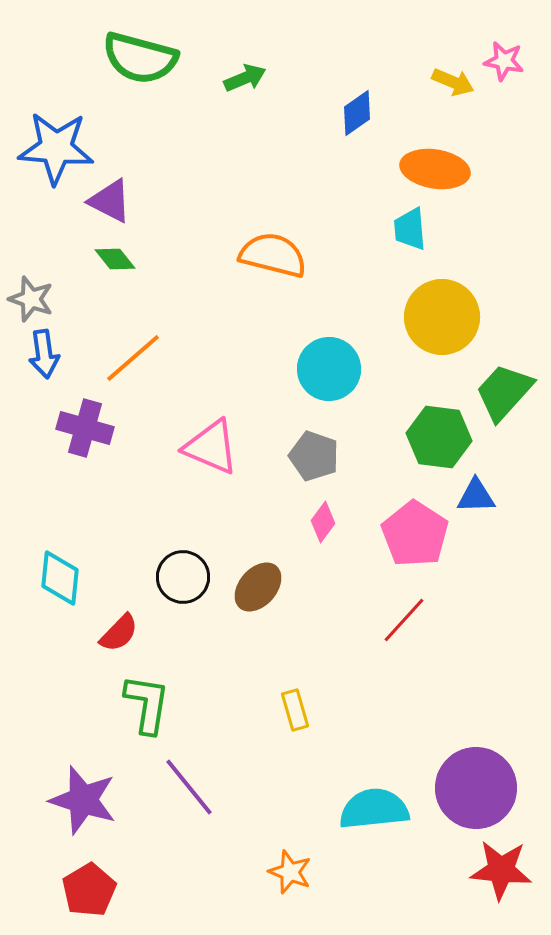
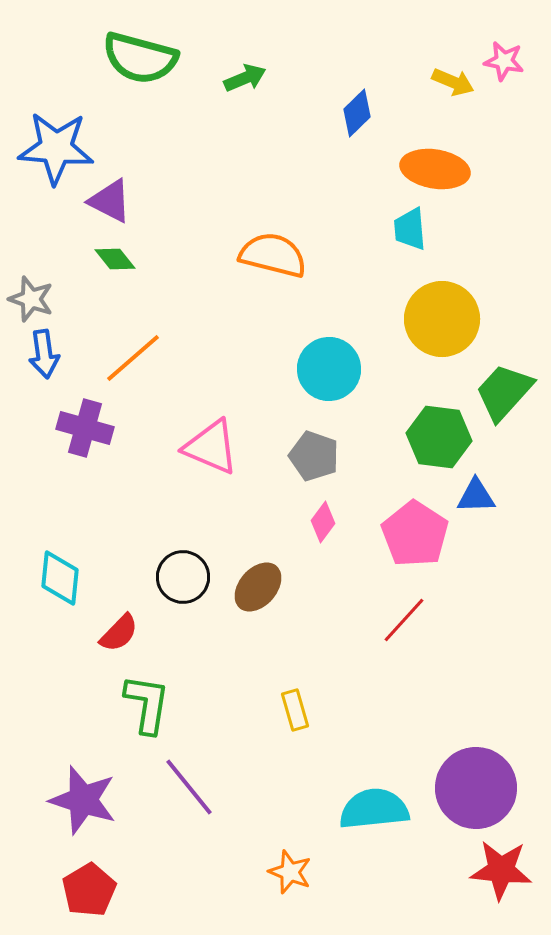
blue diamond: rotated 9 degrees counterclockwise
yellow circle: moved 2 px down
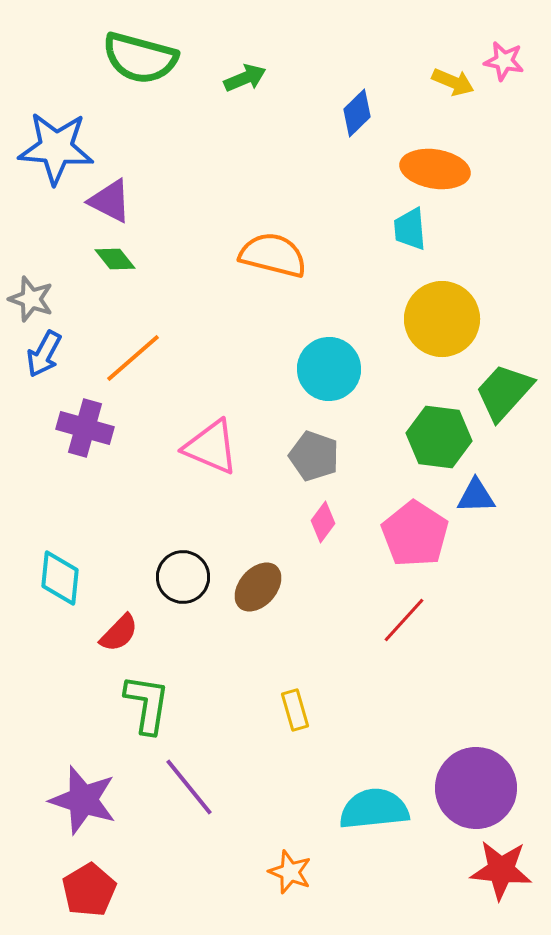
blue arrow: rotated 36 degrees clockwise
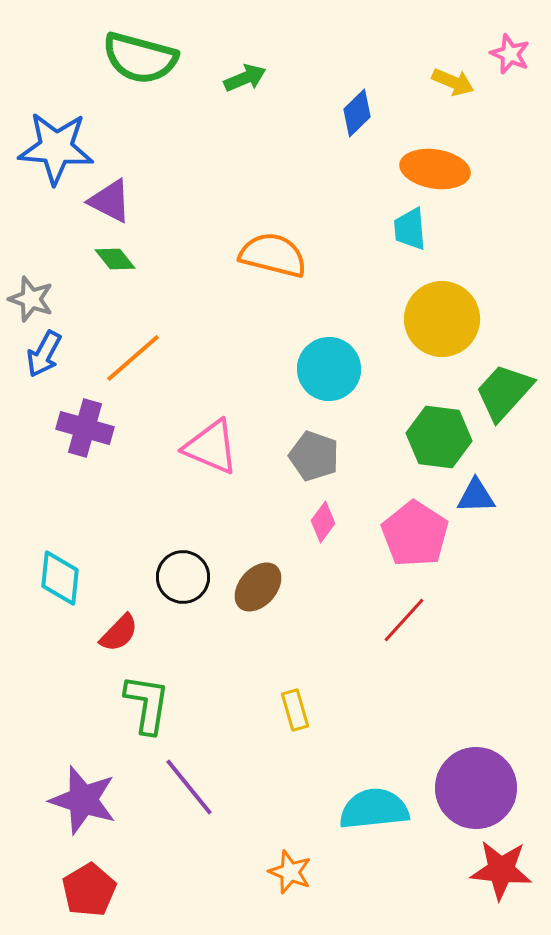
pink star: moved 6 px right, 7 px up; rotated 12 degrees clockwise
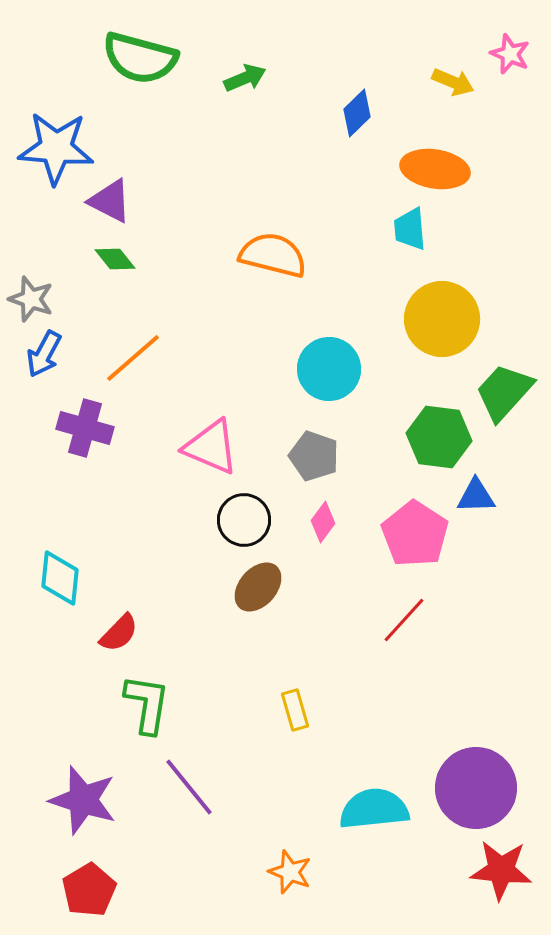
black circle: moved 61 px right, 57 px up
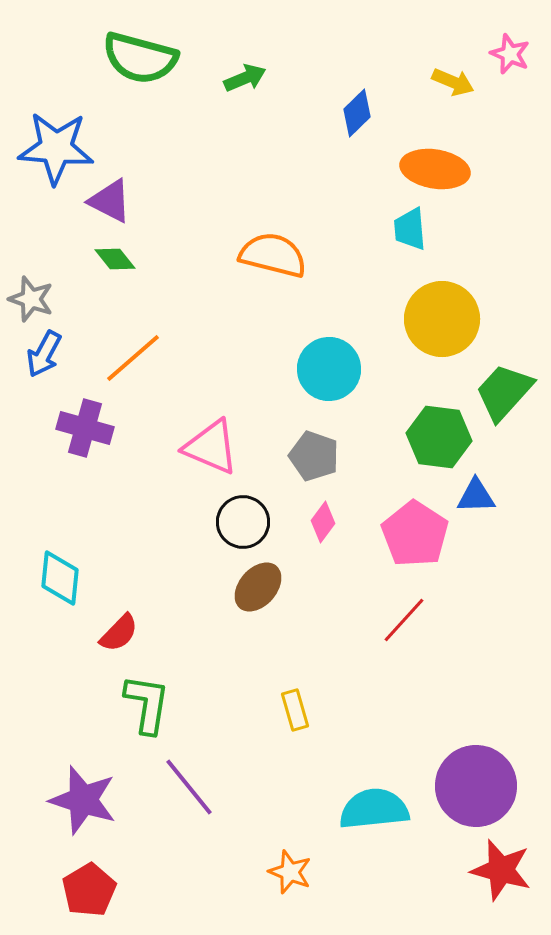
black circle: moved 1 px left, 2 px down
purple circle: moved 2 px up
red star: rotated 10 degrees clockwise
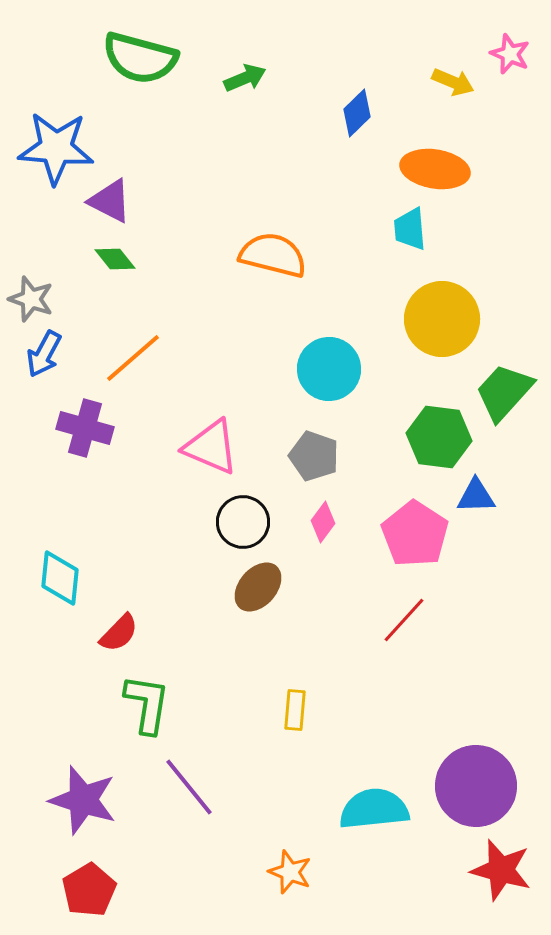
yellow rectangle: rotated 21 degrees clockwise
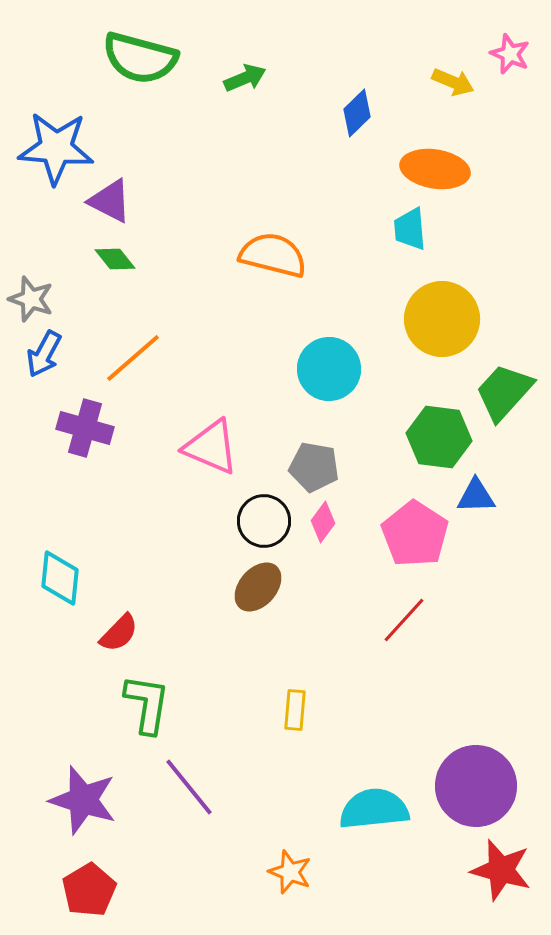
gray pentagon: moved 11 px down; rotated 9 degrees counterclockwise
black circle: moved 21 px right, 1 px up
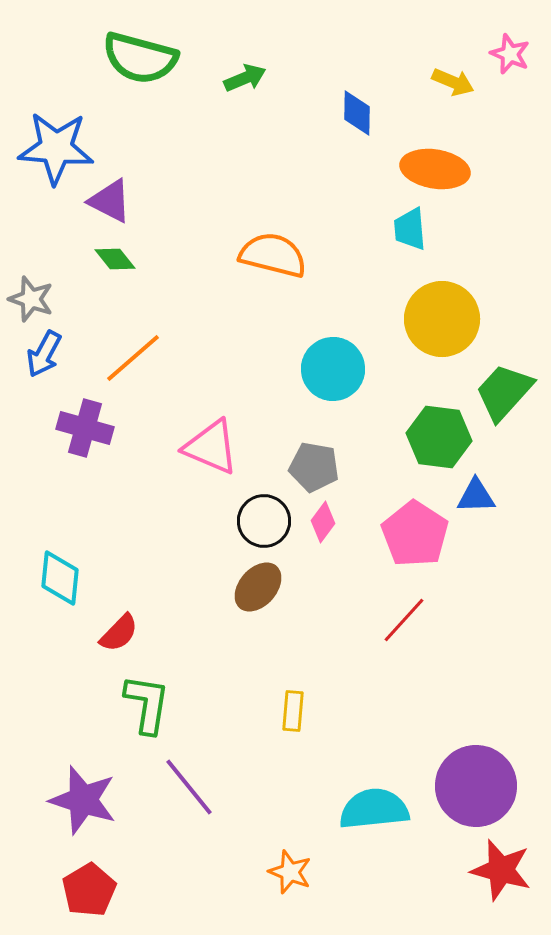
blue diamond: rotated 45 degrees counterclockwise
cyan circle: moved 4 px right
yellow rectangle: moved 2 px left, 1 px down
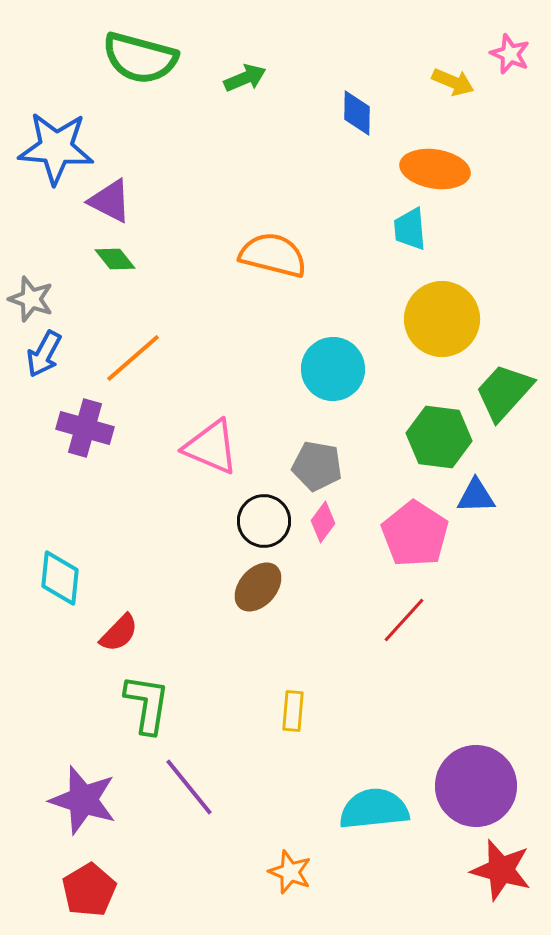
gray pentagon: moved 3 px right, 1 px up
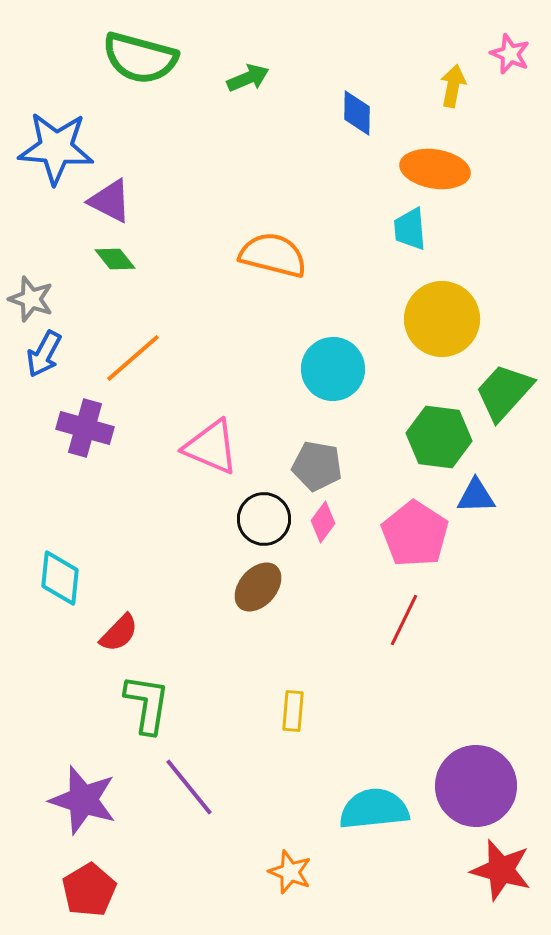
green arrow: moved 3 px right
yellow arrow: moved 4 px down; rotated 102 degrees counterclockwise
black circle: moved 2 px up
red line: rotated 16 degrees counterclockwise
